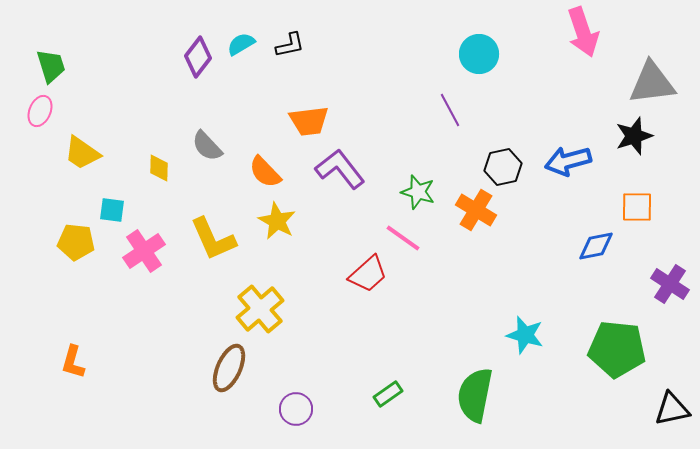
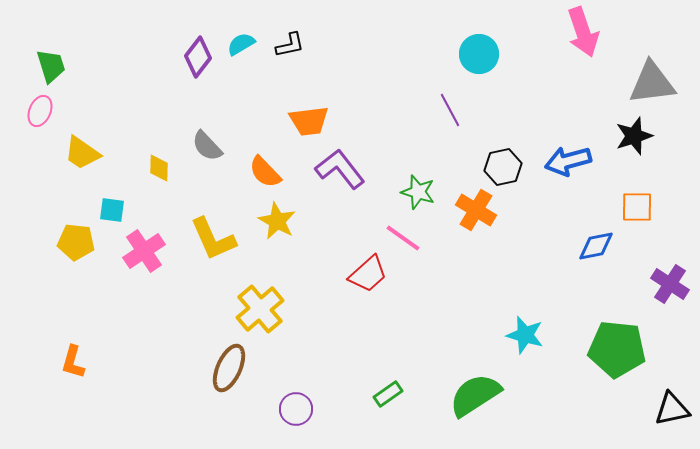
green semicircle: rotated 46 degrees clockwise
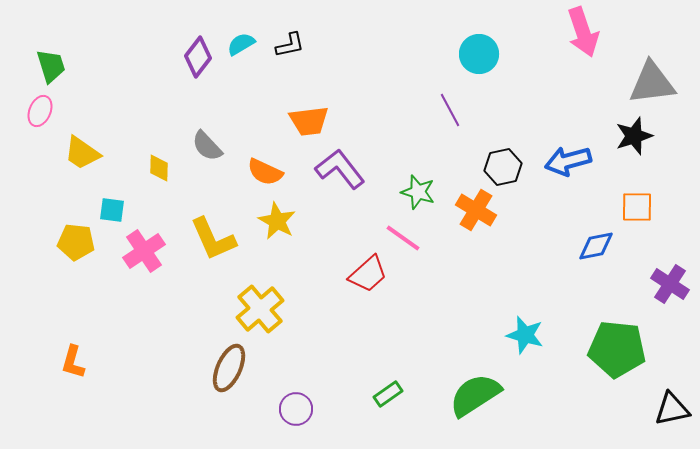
orange semicircle: rotated 21 degrees counterclockwise
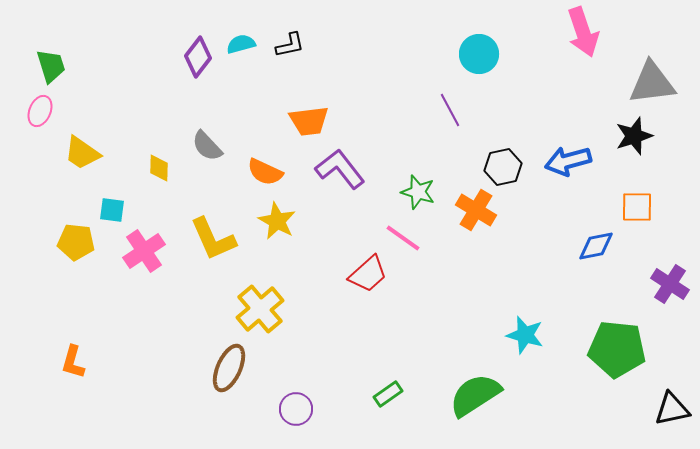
cyan semicircle: rotated 16 degrees clockwise
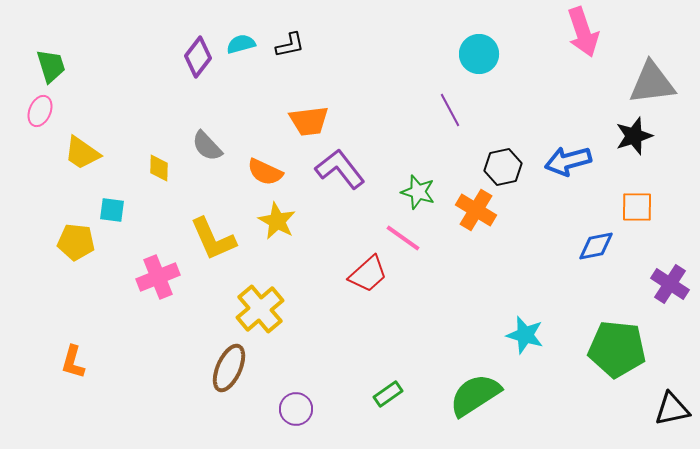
pink cross: moved 14 px right, 26 px down; rotated 12 degrees clockwise
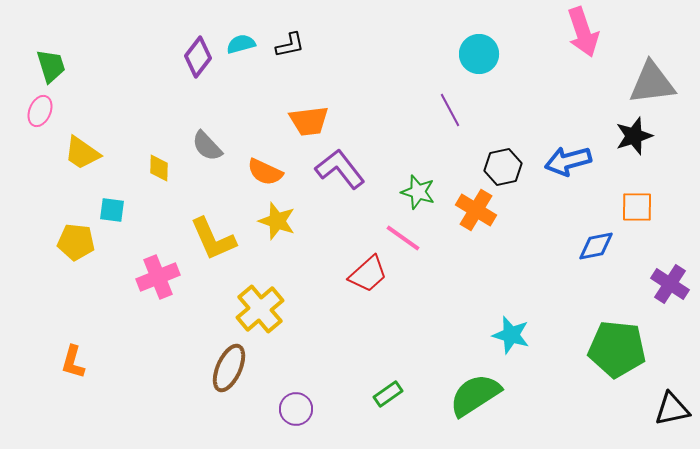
yellow star: rotated 9 degrees counterclockwise
cyan star: moved 14 px left
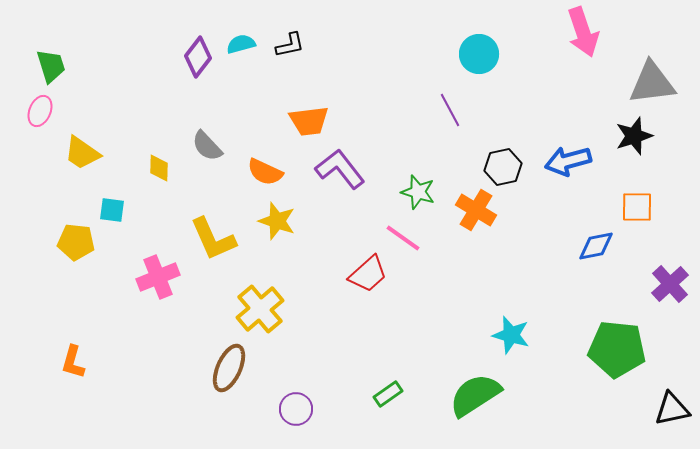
purple cross: rotated 15 degrees clockwise
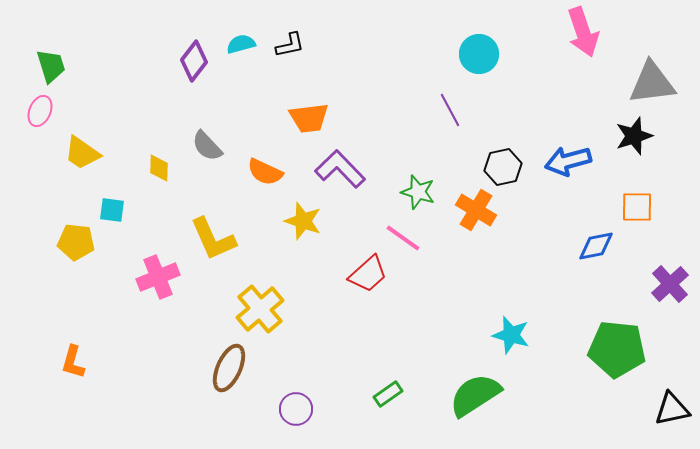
purple diamond: moved 4 px left, 4 px down
orange trapezoid: moved 3 px up
purple L-shape: rotated 6 degrees counterclockwise
yellow star: moved 26 px right
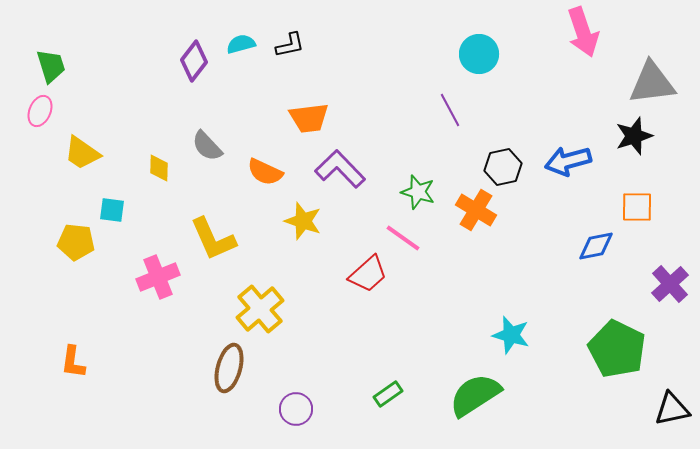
green pentagon: rotated 20 degrees clockwise
orange L-shape: rotated 8 degrees counterclockwise
brown ellipse: rotated 9 degrees counterclockwise
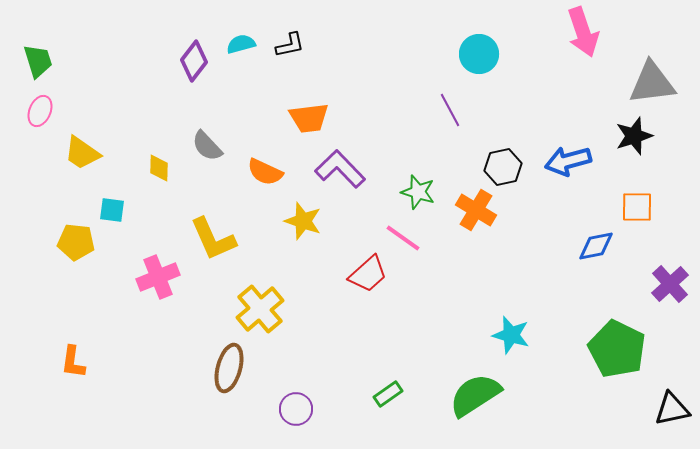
green trapezoid: moved 13 px left, 5 px up
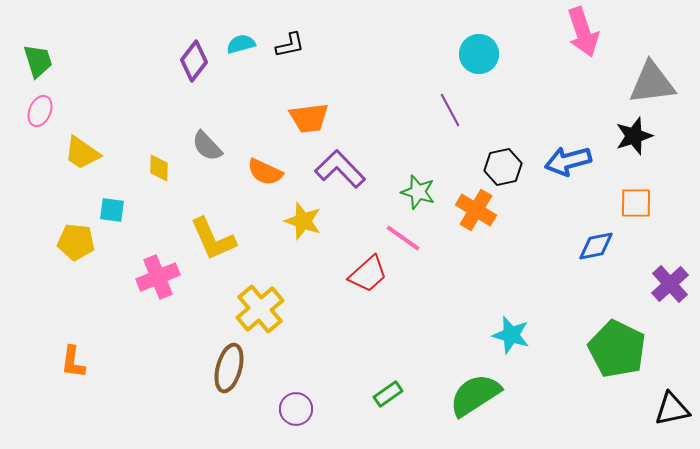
orange square: moved 1 px left, 4 px up
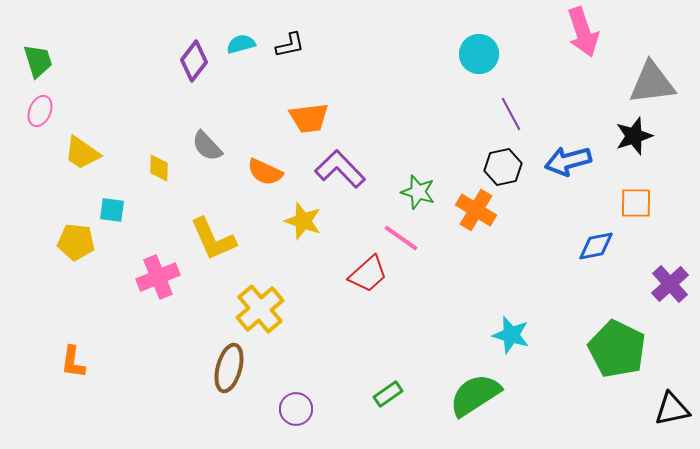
purple line: moved 61 px right, 4 px down
pink line: moved 2 px left
